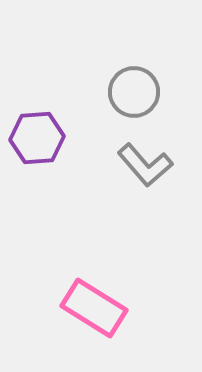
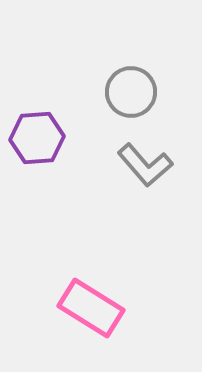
gray circle: moved 3 px left
pink rectangle: moved 3 px left
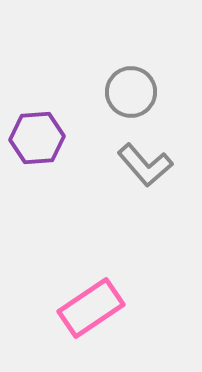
pink rectangle: rotated 66 degrees counterclockwise
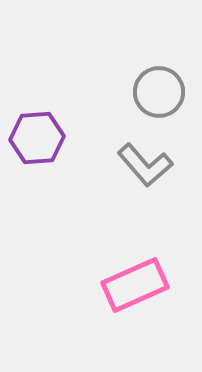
gray circle: moved 28 px right
pink rectangle: moved 44 px right, 23 px up; rotated 10 degrees clockwise
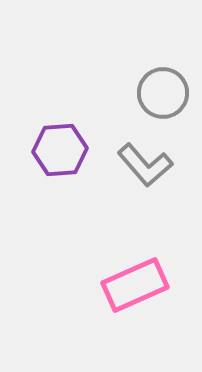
gray circle: moved 4 px right, 1 px down
purple hexagon: moved 23 px right, 12 px down
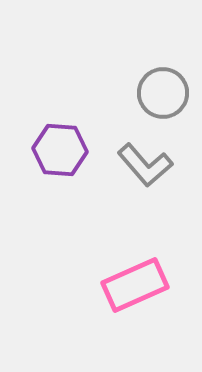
purple hexagon: rotated 8 degrees clockwise
